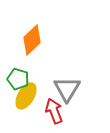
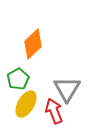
orange diamond: moved 1 px right, 4 px down
green pentagon: rotated 25 degrees clockwise
yellow ellipse: moved 8 px down
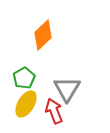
orange diamond: moved 10 px right, 9 px up
green pentagon: moved 6 px right, 1 px up
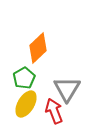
orange diamond: moved 5 px left, 13 px down
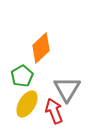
orange diamond: moved 3 px right
green pentagon: moved 2 px left, 2 px up
yellow ellipse: moved 1 px right
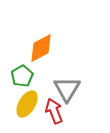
orange diamond: rotated 16 degrees clockwise
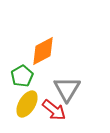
orange diamond: moved 2 px right, 3 px down
red arrow: moved 1 px up; rotated 150 degrees clockwise
